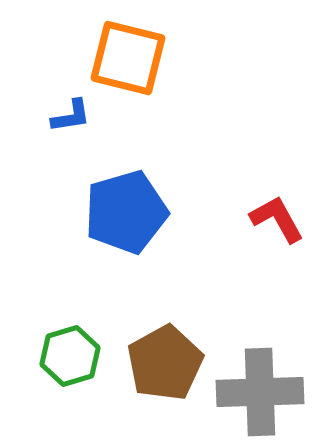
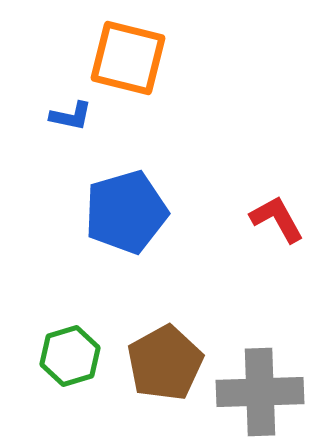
blue L-shape: rotated 21 degrees clockwise
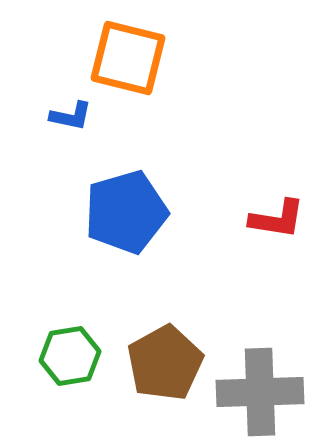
red L-shape: rotated 128 degrees clockwise
green hexagon: rotated 8 degrees clockwise
